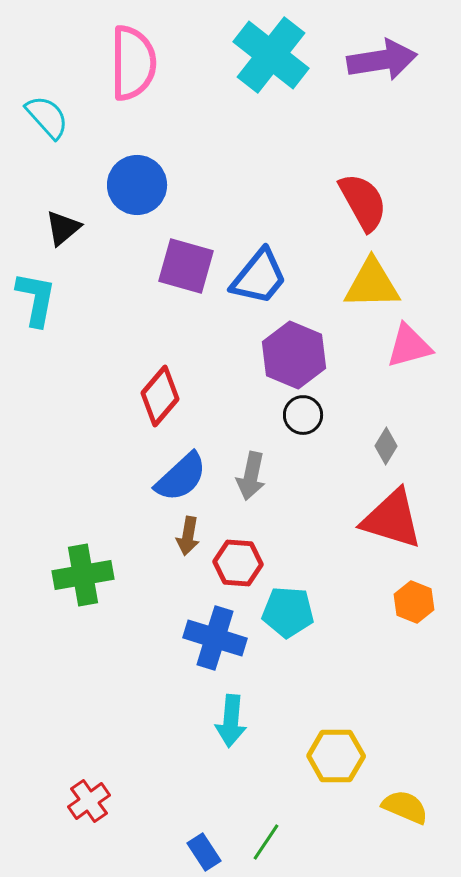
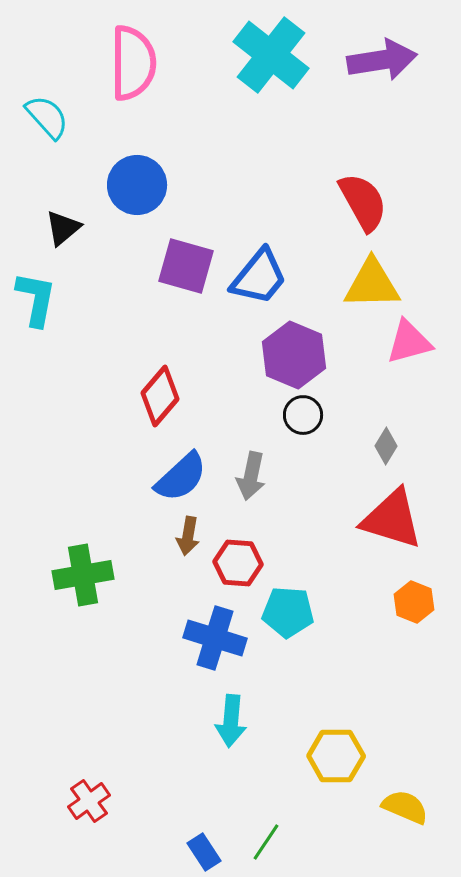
pink triangle: moved 4 px up
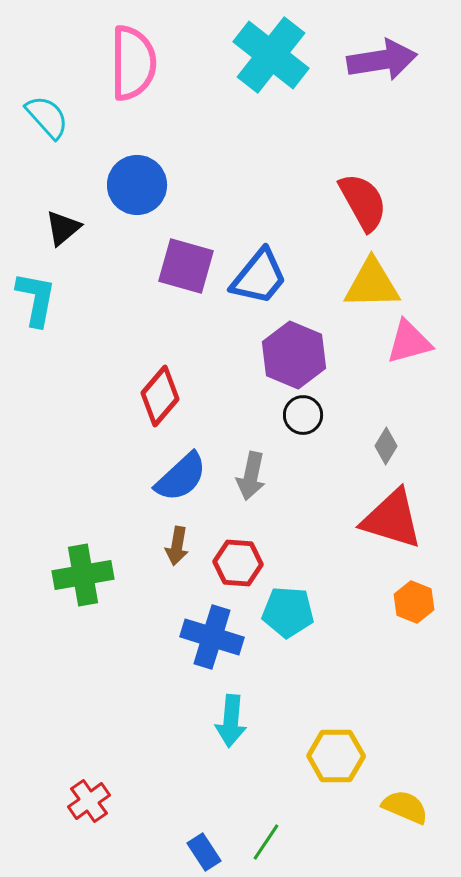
brown arrow: moved 11 px left, 10 px down
blue cross: moved 3 px left, 1 px up
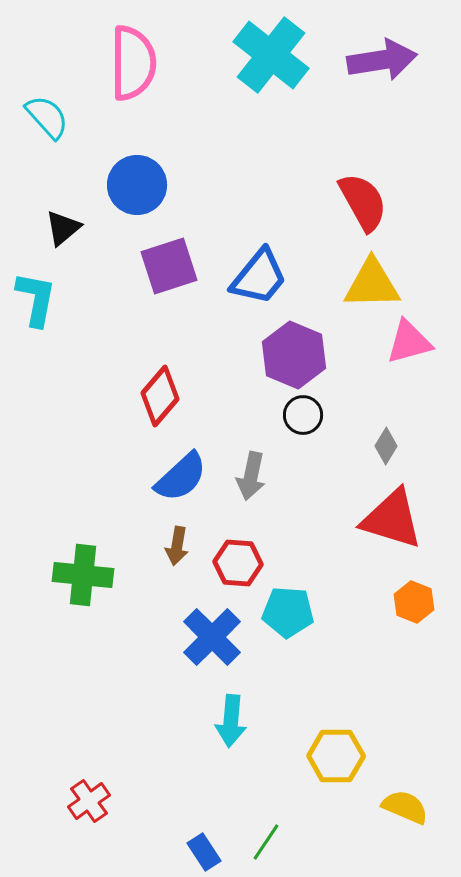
purple square: moved 17 px left; rotated 34 degrees counterclockwise
green cross: rotated 16 degrees clockwise
blue cross: rotated 28 degrees clockwise
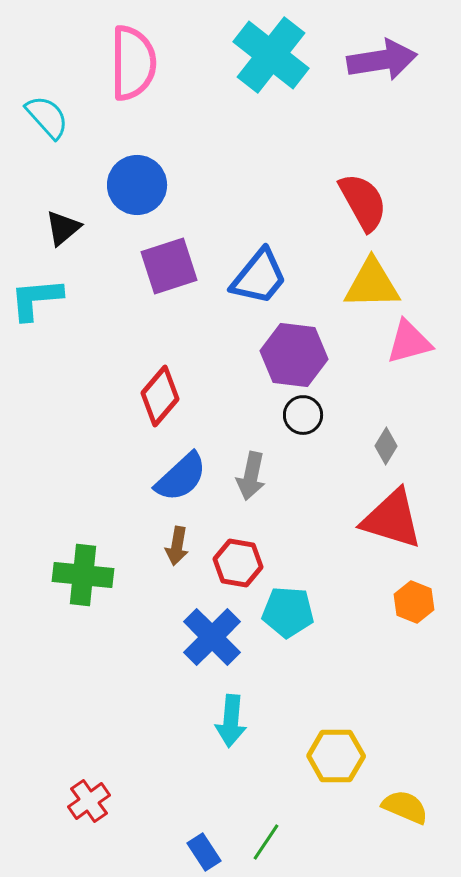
cyan L-shape: rotated 106 degrees counterclockwise
purple hexagon: rotated 16 degrees counterclockwise
red hexagon: rotated 6 degrees clockwise
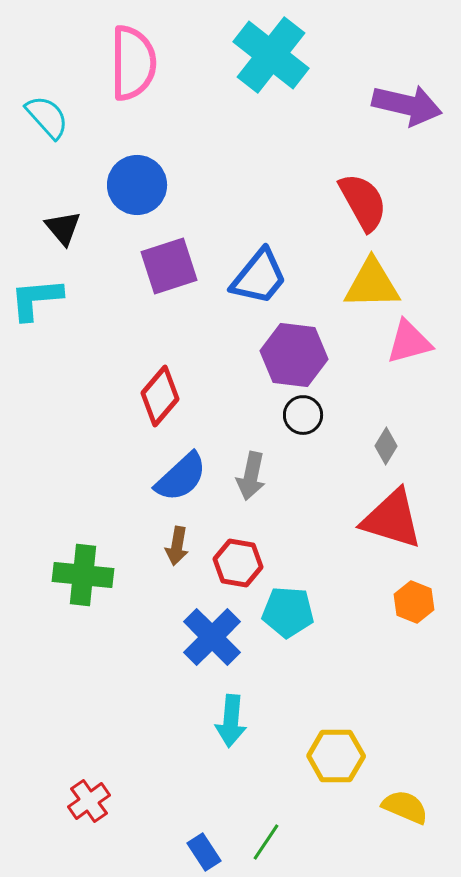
purple arrow: moved 25 px right, 45 px down; rotated 22 degrees clockwise
black triangle: rotated 30 degrees counterclockwise
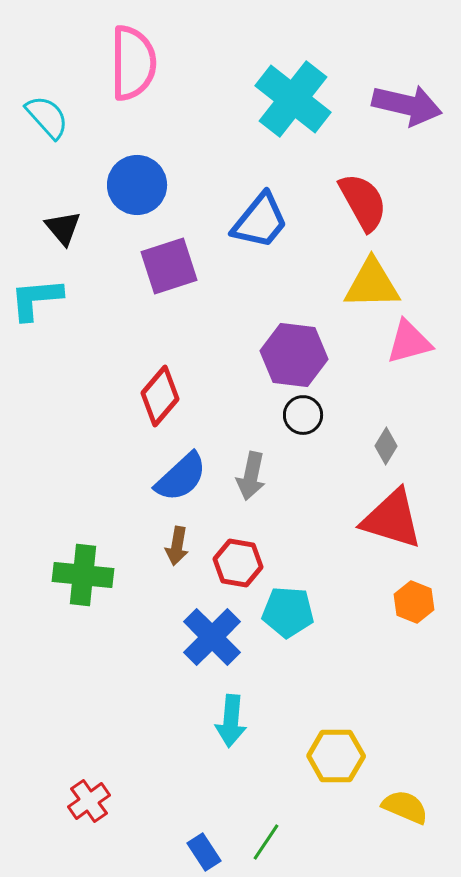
cyan cross: moved 22 px right, 44 px down
blue trapezoid: moved 1 px right, 56 px up
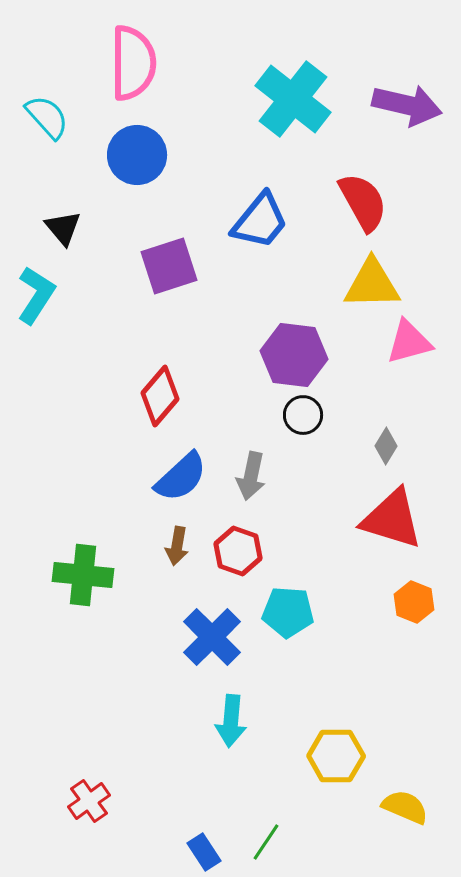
blue circle: moved 30 px up
cyan L-shape: moved 4 px up; rotated 128 degrees clockwise
red hexagon: moved 12 px up; rotated 9 degrees clockwise
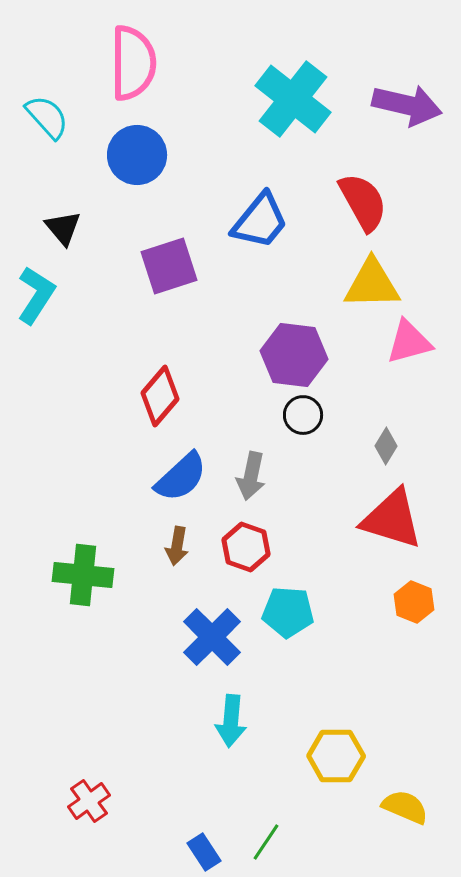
red hexagon: moved 8 px right, 4 px up
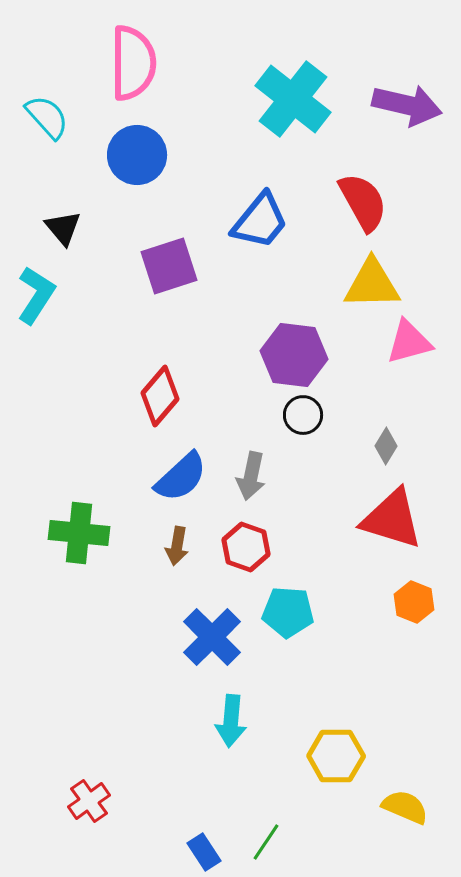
green cross: moved 4 px left, 42 px up
